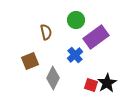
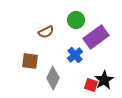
brown semicircle: rotated 77 degrees clockwise
brown square: rotated 30 degrees clockwise
black star: moved 3 px left, 3 px up
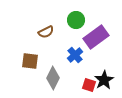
red square: moved 2 px left
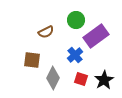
purple rectangle: moved 1 px up
brown square: moved 2 px right, 1 px up
red square: moved 8 px left, 6 px up
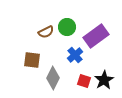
green circle: moved 9 px left, 7 px down
red square: moved 3 px right, 2 px down
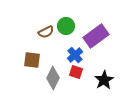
green circle: moved 1 px left, 1 px up
red square: moved 8 px left, 9 px up
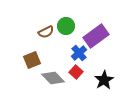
blue cross: moved 4 px right, 2 px up
brown square: rotated 30 degrees counterclockwise
red square: rotated 24 degrees clockwise
gray diamond: rotated 70 degrees counterclockwise
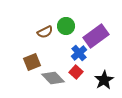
brown semicircle: moved 1 px left
brown square: moved 2 px down
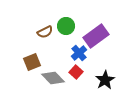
black star: moved 1 px right
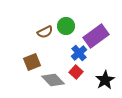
gray diamond: moved 2 px down
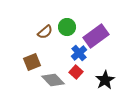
green circle: moved 1 px right, 1 px down
brown semicircle: rotated 14 degrees counterclockwise
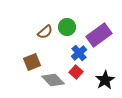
purple rectangle: moved 3 px right, 1 px up
